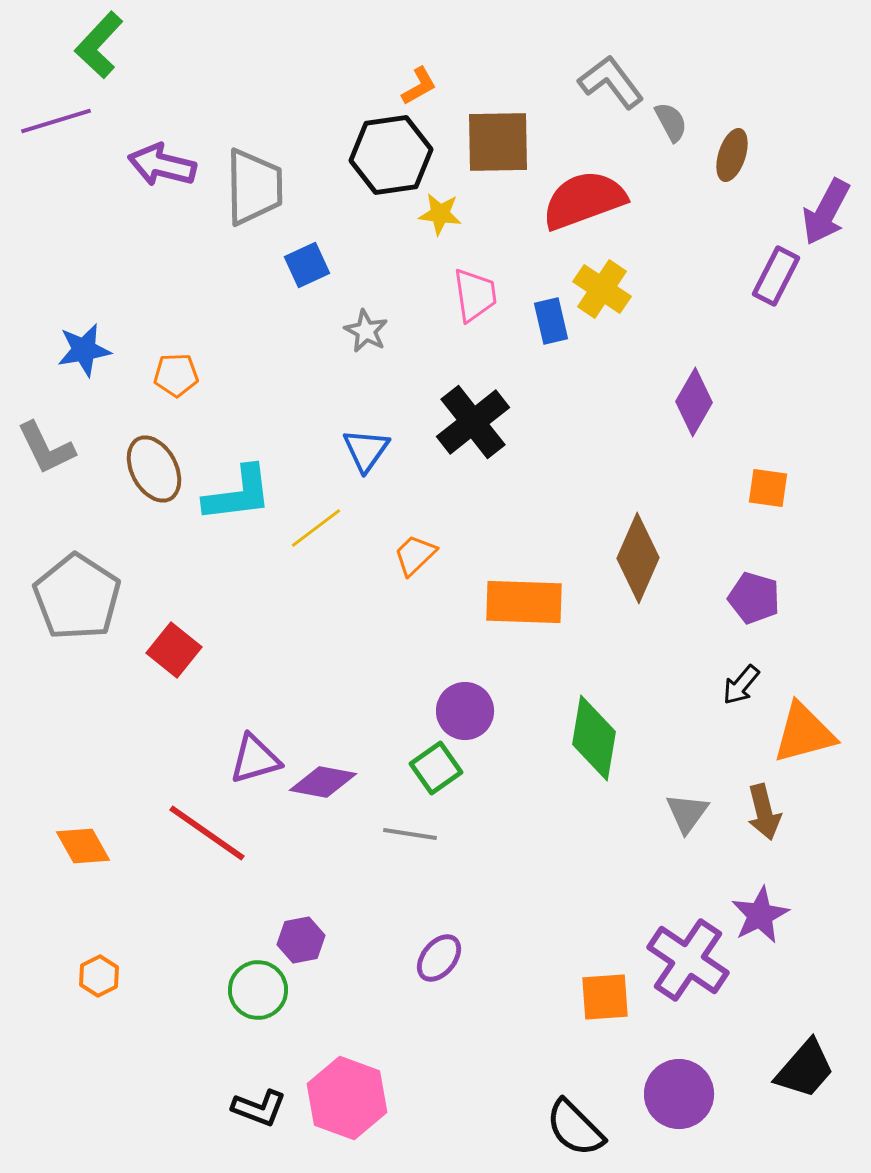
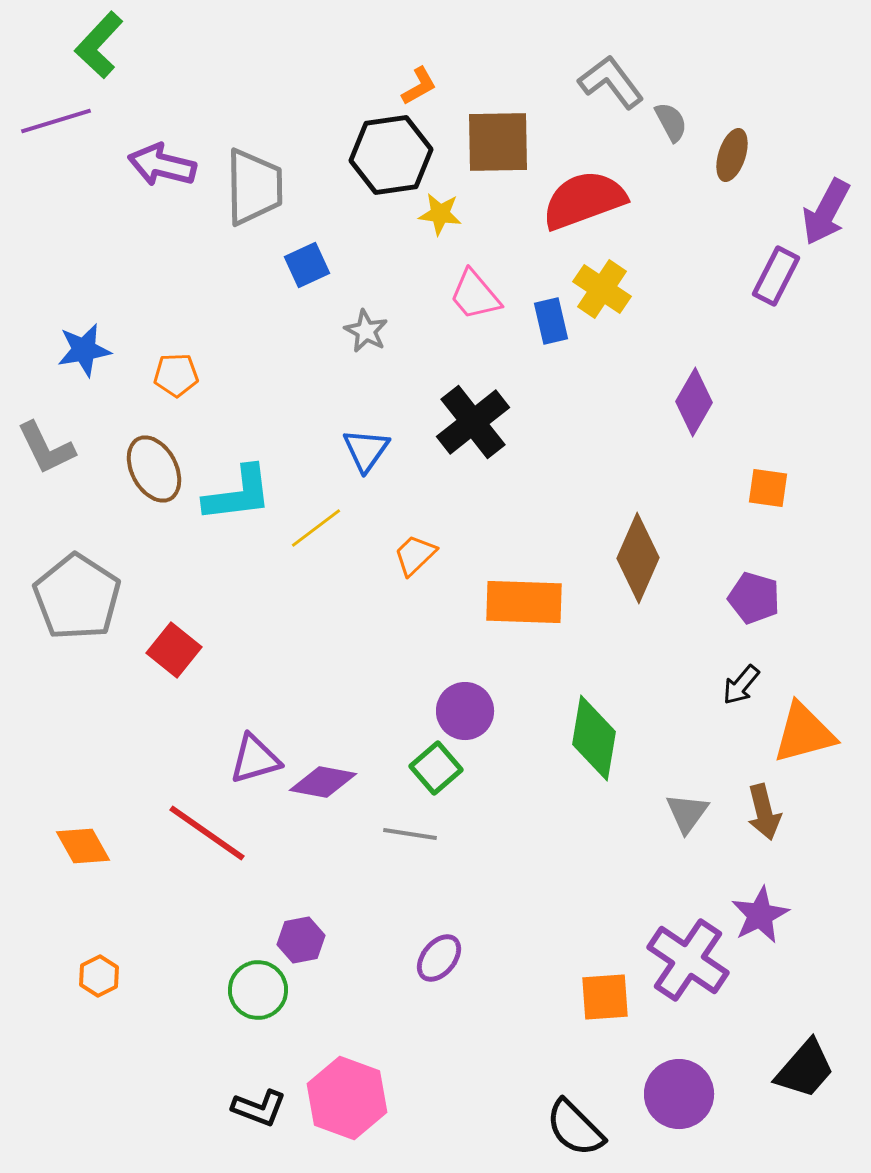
pink trapezoid at (475, 295): rotated 148 degrees clockwise
green square at (436, 768): rotated 6 degrees counterclockwise
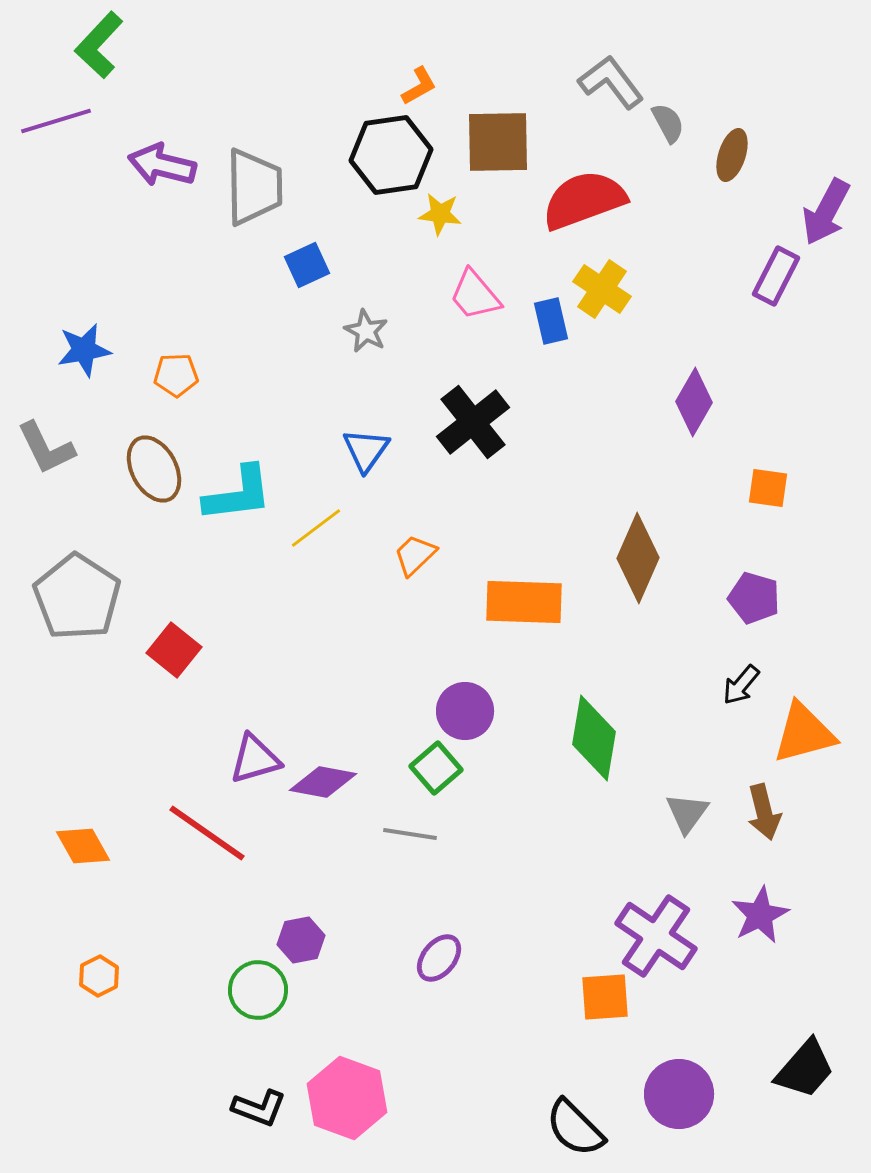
gray semicircle at (671, 122): moved 3 px left, 1 px down
purple cross at (688, 960): moved 32 px left, 24 px up
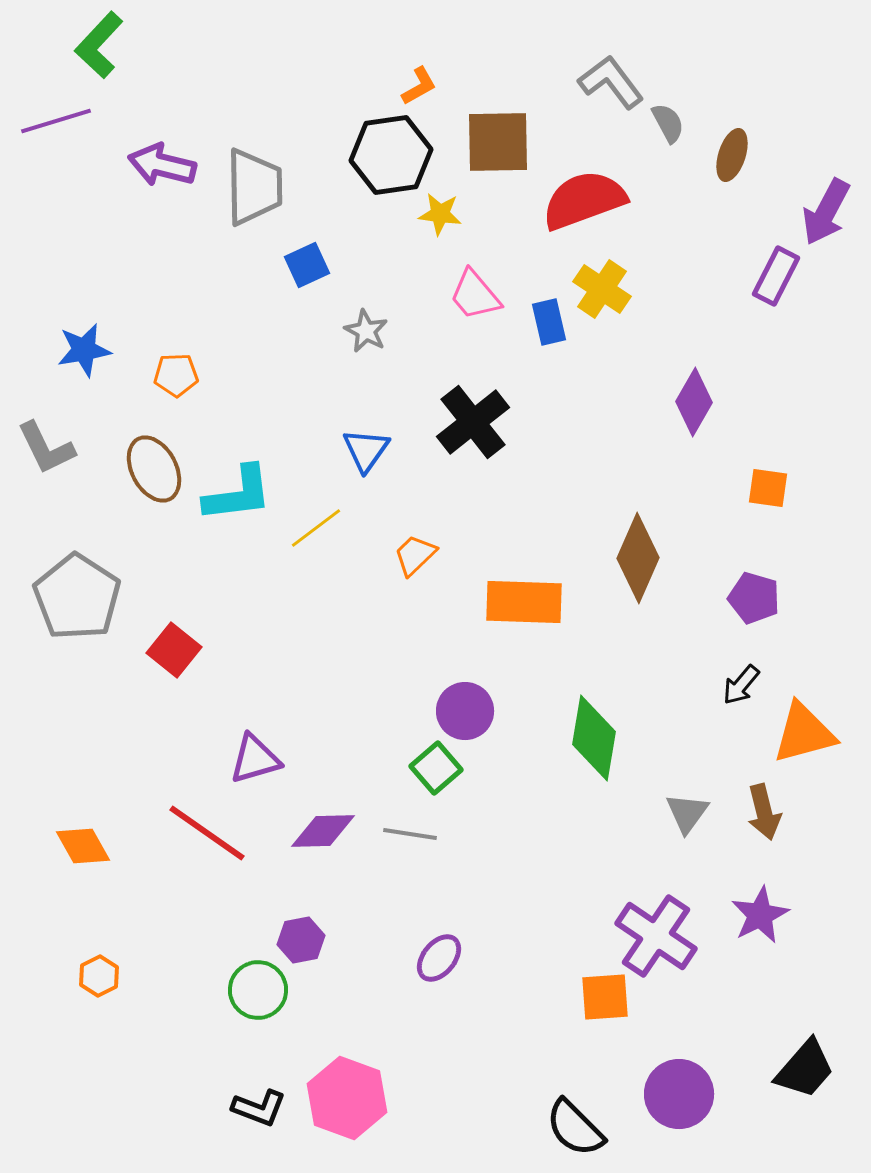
blue rectangle at (551, 321): moved 2 px left, 1 px down
purple diamond at (323, 782): moved 49 px down; rotated 12 degrees counterclockwise
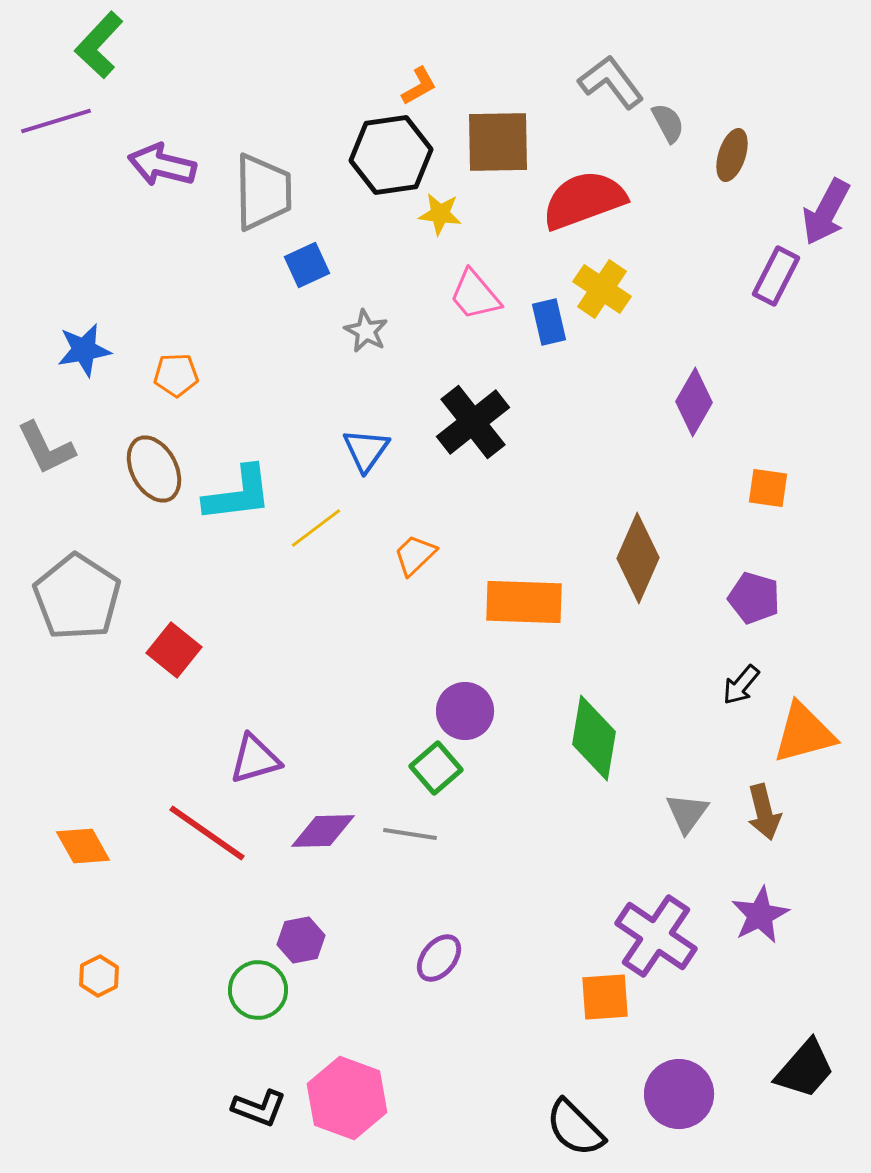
gray trapezoid at (254, 187): moved 9 px right, 5 px down
